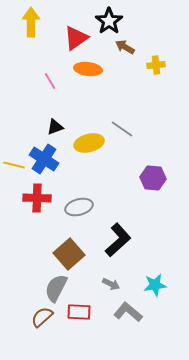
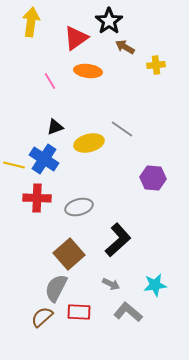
yellow arrow: rotated 8 degrees clockwise
orange ellipse: moved 2 px down
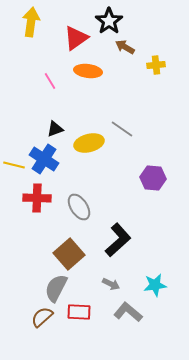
black triangle: moved 2 px down
gray ellipse: rotated 72 degrees clockwise
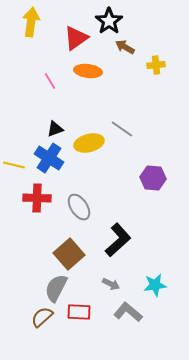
blue cross: moved 5 px right, 1 px up
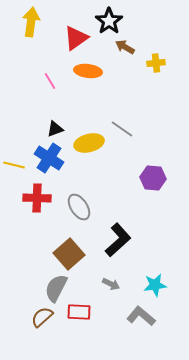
yellow cross: moved 2 px up
gray L-shape: moved 13 px right, 4 px down
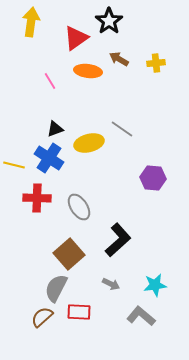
brown arrow: moved 6 px left, 12 px down
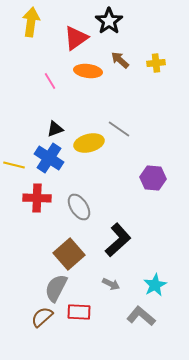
brown arrow: moved 1 px right, 1 px down; rotated 12 degrees clockwise
gray line: moved 3 px left
cyan star: rotated 20 degrees counterclockwise
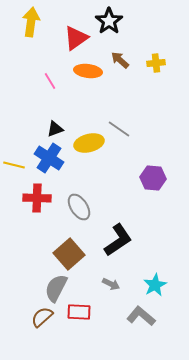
black L-shape: rotated 8 degrees clockwise
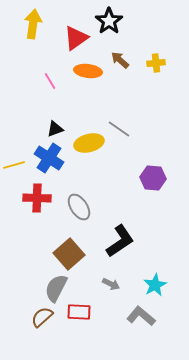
yellow arrow: moved 2 px right, 2 px down
yellow line: rotated 30 degrees counterclockwise
black L-shape: moved 2 px right, 1 px down
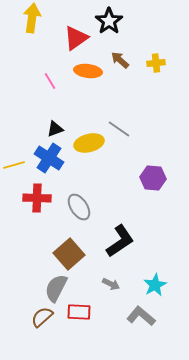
yellow arrow: moved 1 px left, 6 px up
